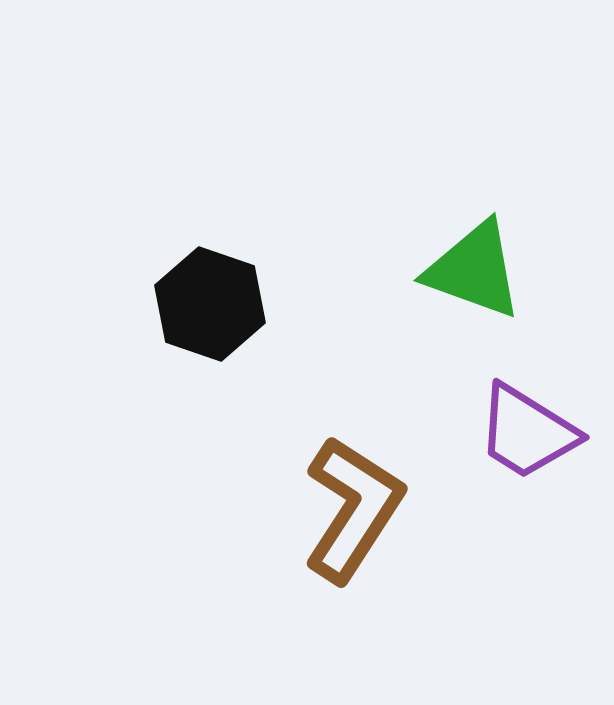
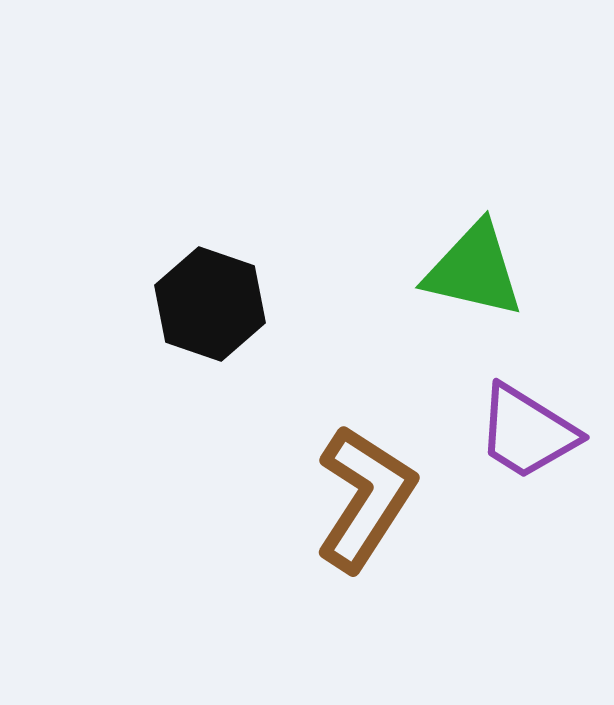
green triangle: rotated 7 degrees counterclockwise
brown L-shape: moved 12 px right, 11 px up
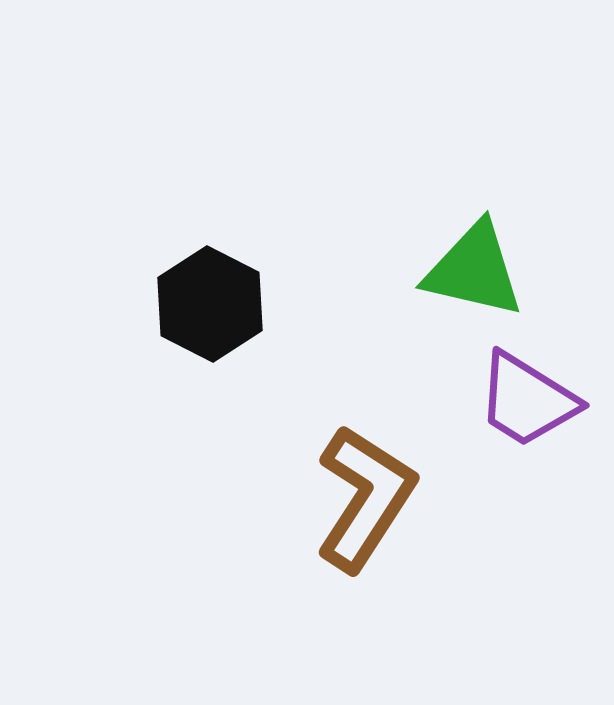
black hexagon: rotated 8 degrees clockwise
purple trapezoid: moved 32 px up
